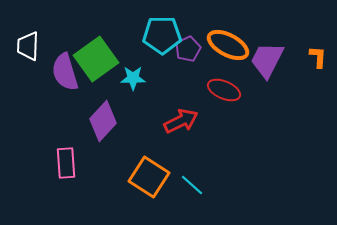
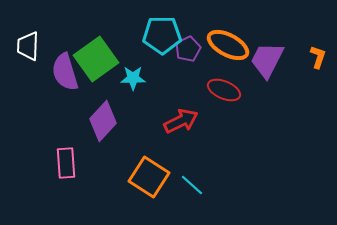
orange L-shape: rotated 15 degrees clockwise
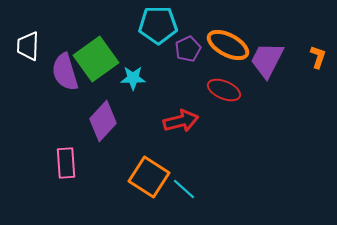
cyan pentagon: moved 4 px left, 10 px up
red arrow: rotated 12 degrees clockwise
cyan line: moved 8 px left, 4 px down
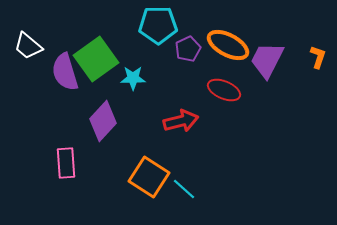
white trapezoid: rotated 52 degrees counterclockwise
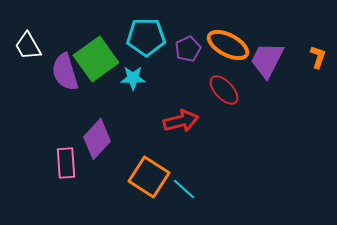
cyan pentagon: moved 12 px left, 12 px down
white trapezoid: rotated 20 degrees clockwise
red ellipse: rotated 24 degrees clockwise
purple diamond: moved 6 px left, 18 px down
